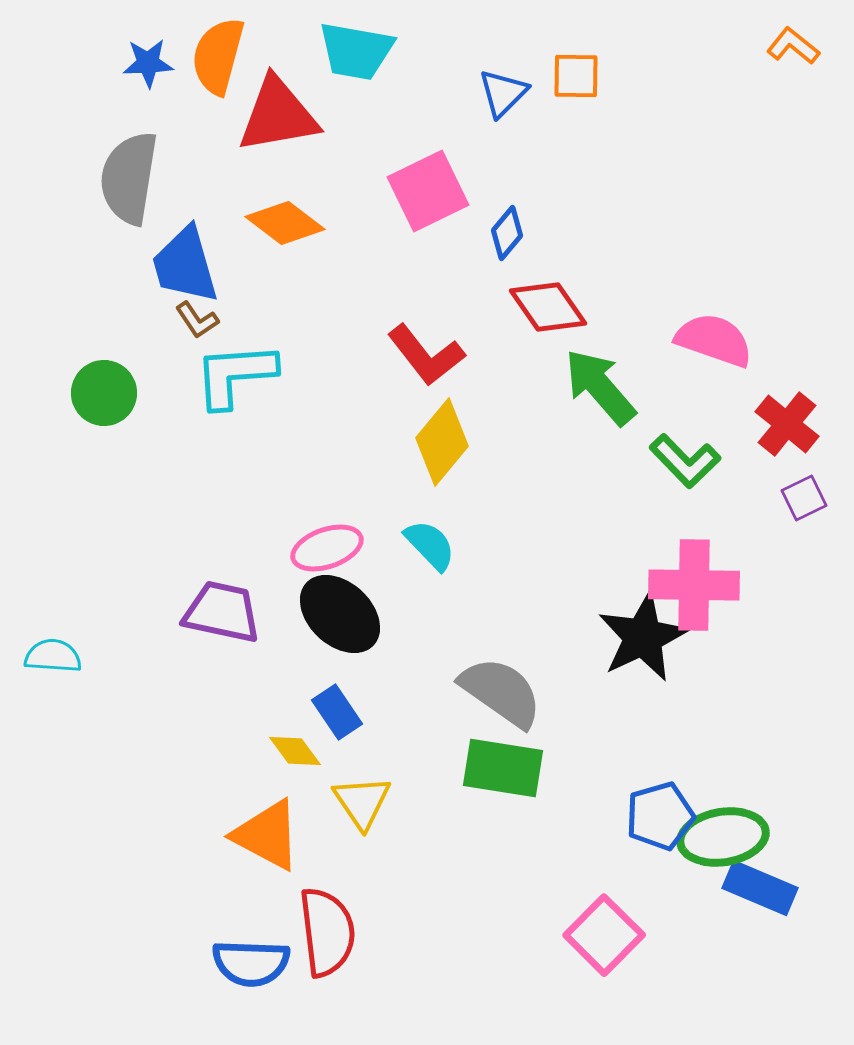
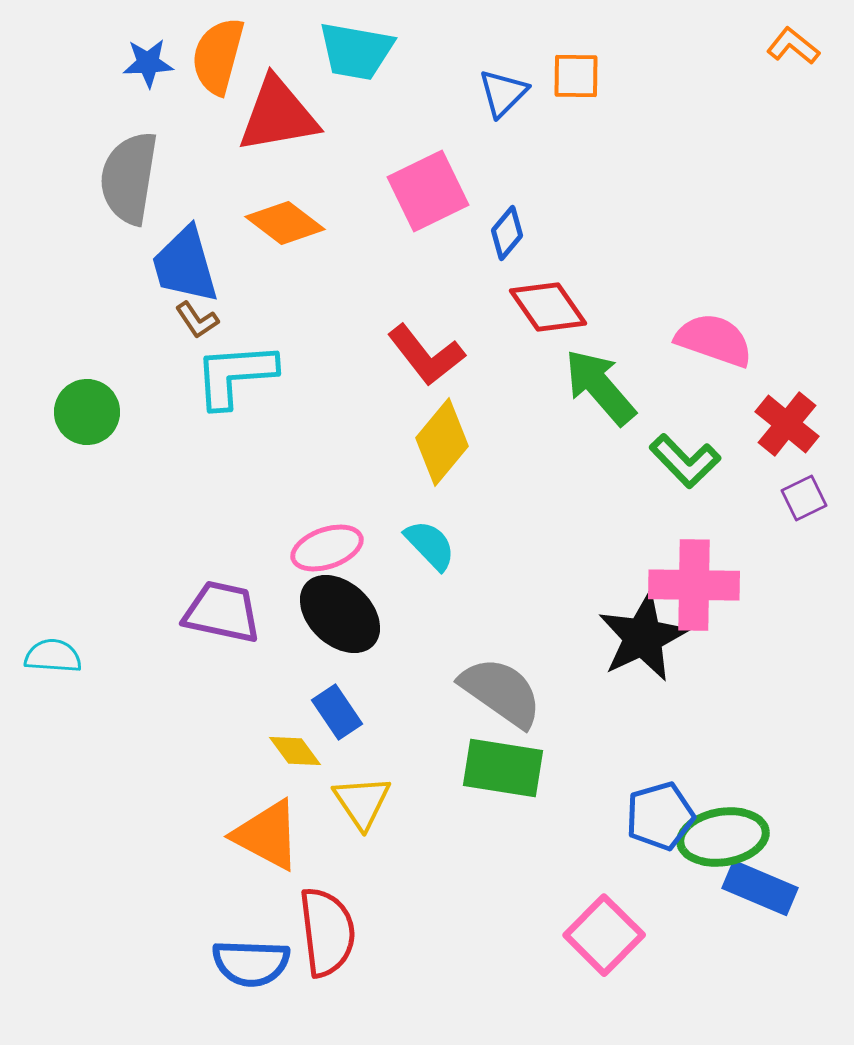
green circle at (104, 393): moved 17 px left, 19 px down
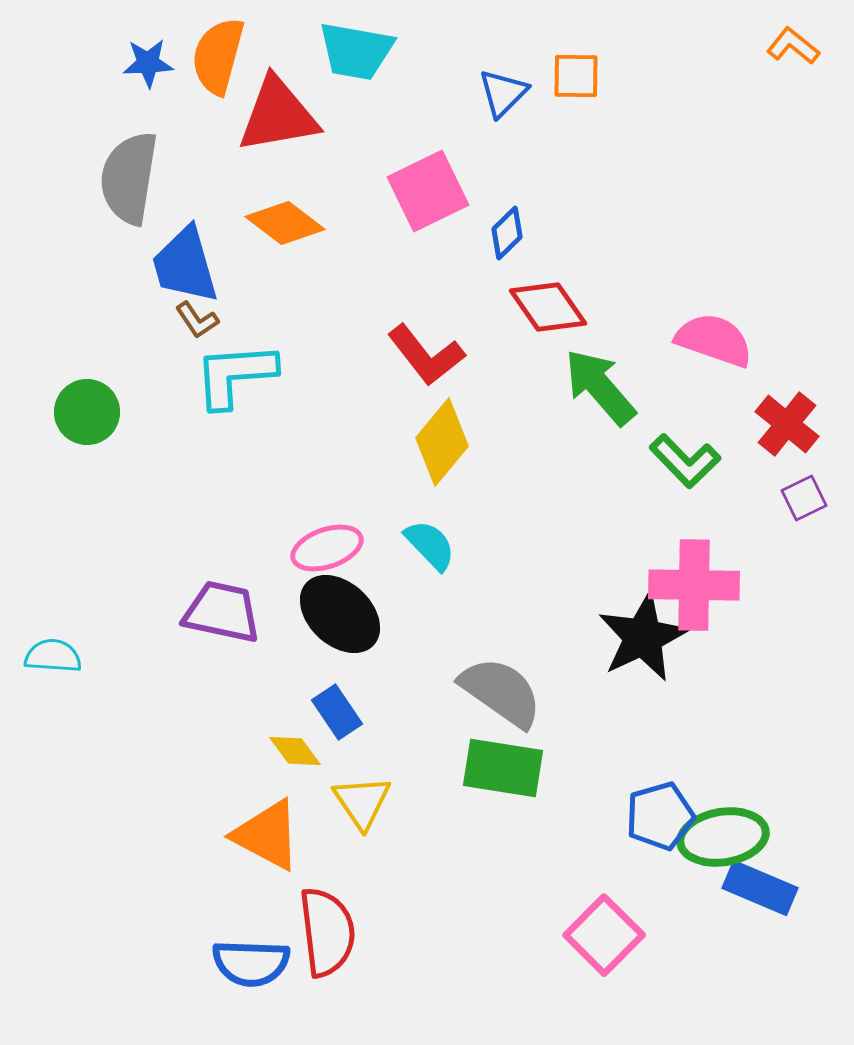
blue diamond at (507, 233): rotated 6 degrees clockwise
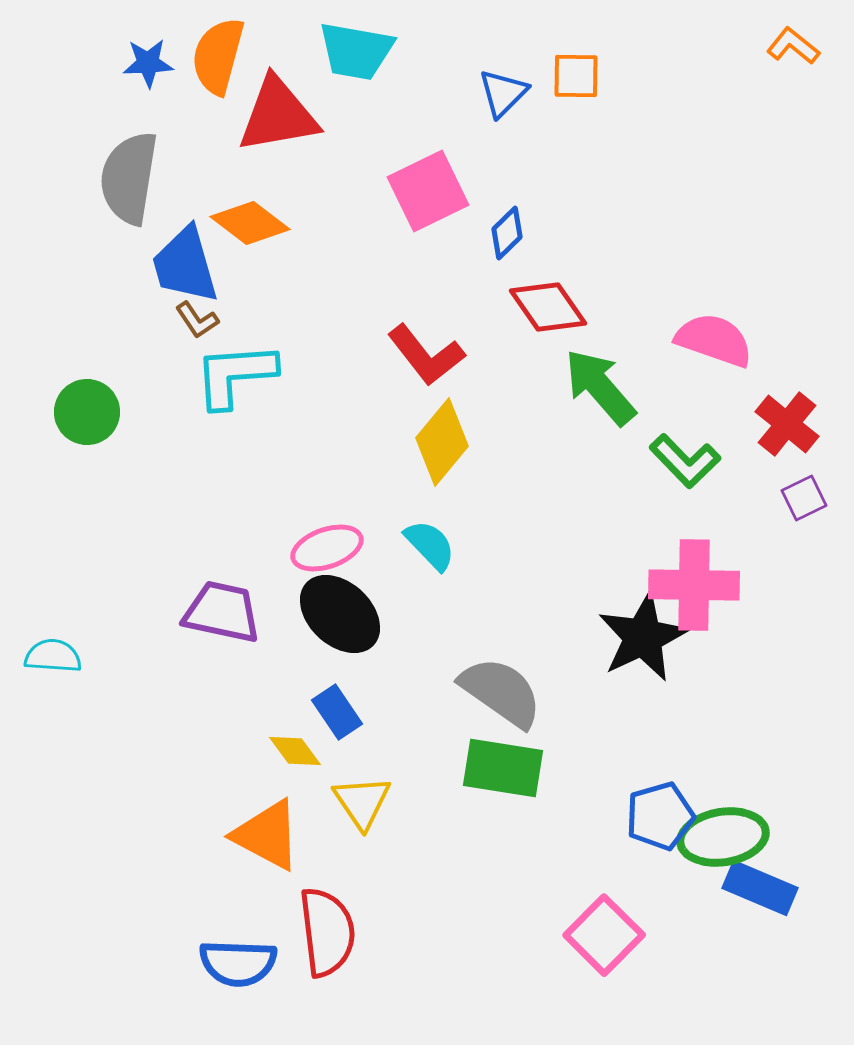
orange diamond at (285, 223): moved 35 px left
blue semicircle at (251, 963): moved 13 px left
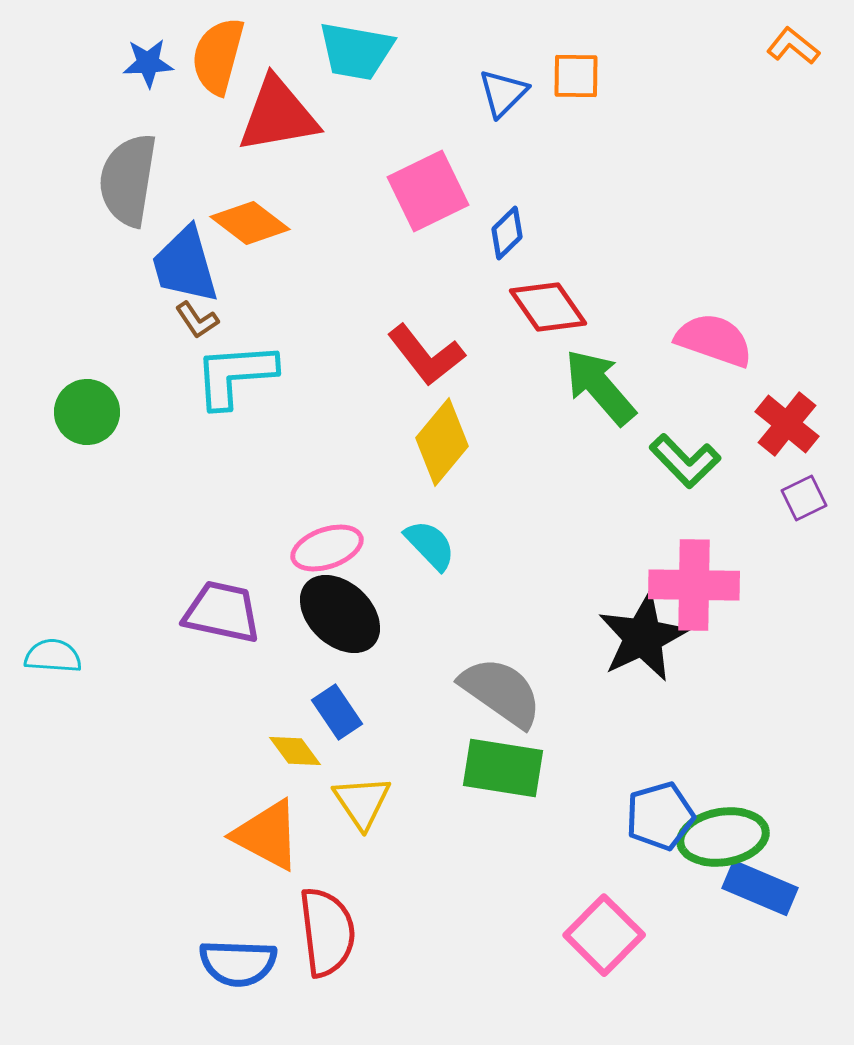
gray semicircle at (129, 178): moved 1 px left, 2 px down
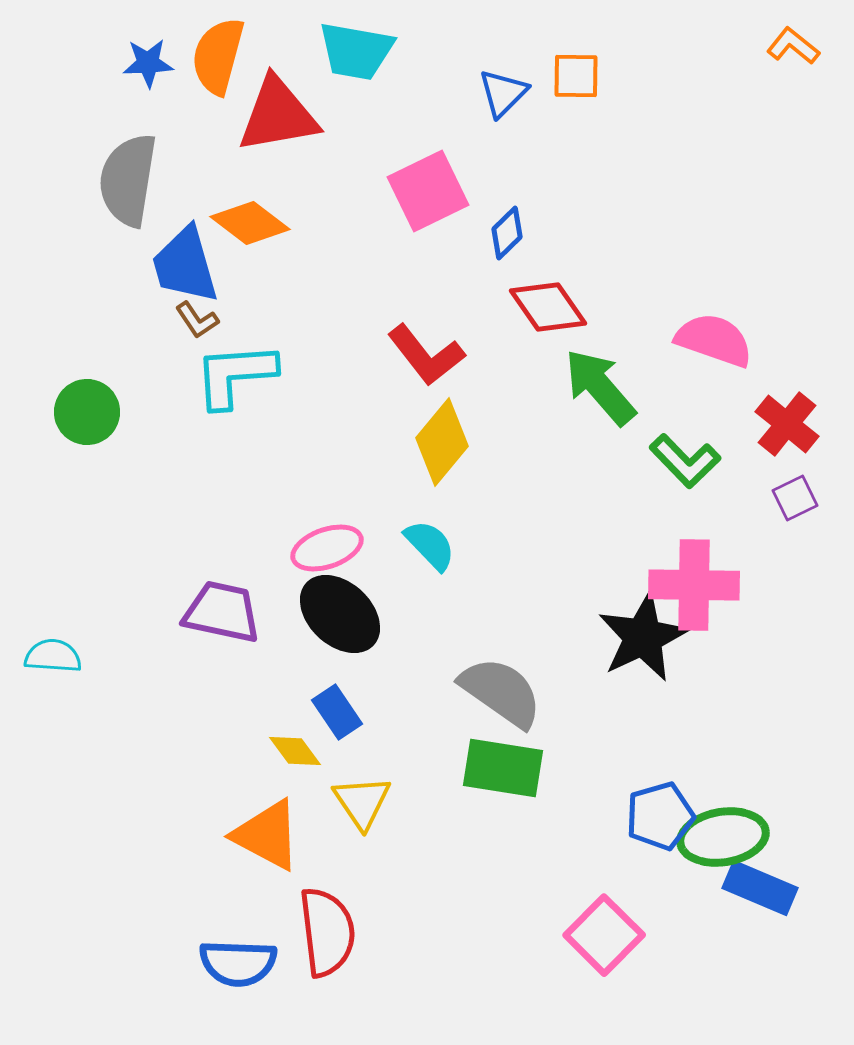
purple square at (804, 498): moved 9 px left
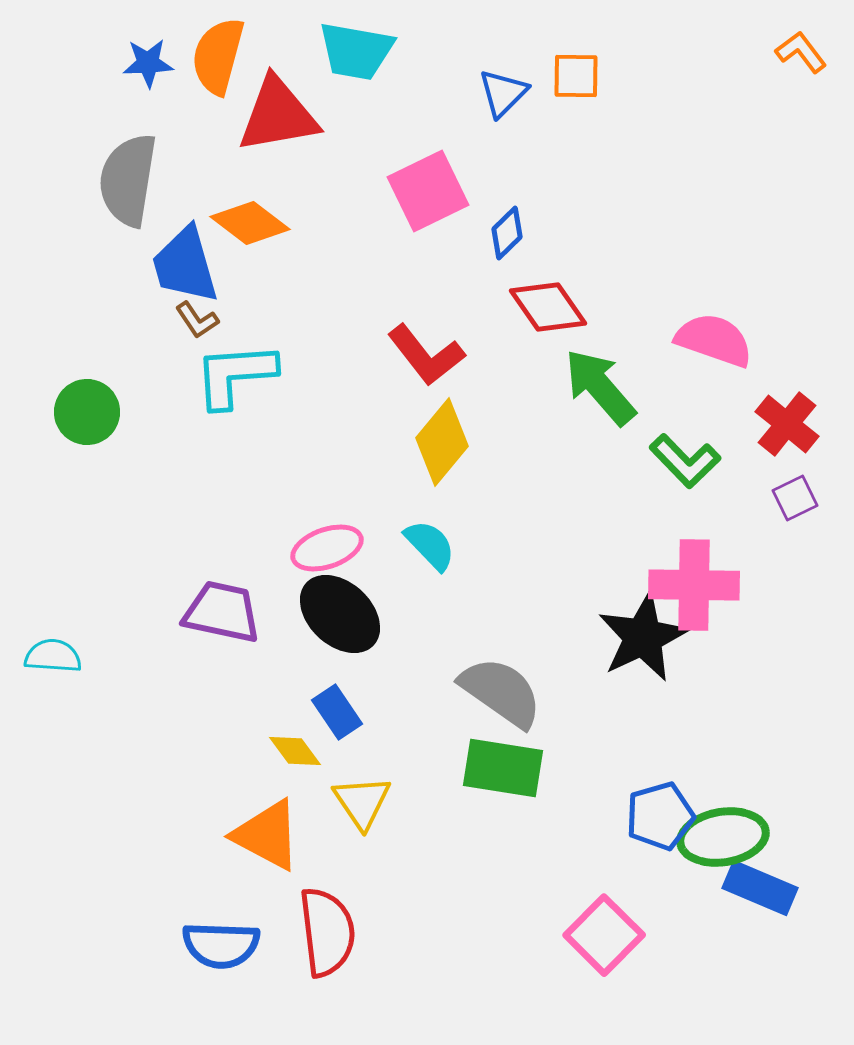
orange L-shape at (793, 46): moved 8 px right, 6 px down; rotated 14 degrees clockwise
blue semicircle at (238, 963): moved 17 px left, 18 px up
